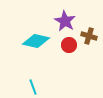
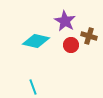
red circle: moved 2 px right
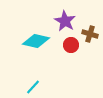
brown cross: moved 1 px right, 2 px up
cyan line: rotated 63 degrees clockwise
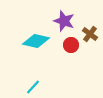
purple star: moved 1 px left; rotated 10 degrees counterclockwise
brown cross: rotated 21 degrees clockwise
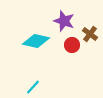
red circle: moved 1 px right
